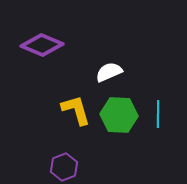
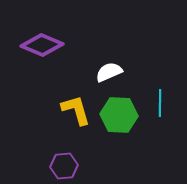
cyan line: moved 2 px right, 11 px up
purple hexagon: moved 1 px up; rotated 16 degrees clockwise
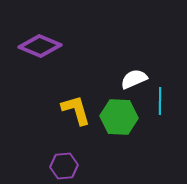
purple diamond: moved 2 px left, 1 px down
white semicircle: moved 25 px right, 7 px down
cyan line: moved 2 px up
green hexagon: moved 2 px down
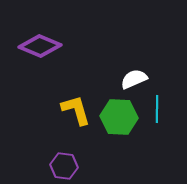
cyan line: moved 3 px left, 8 px down
purple hexagon: rotated 12 degrees clockwise
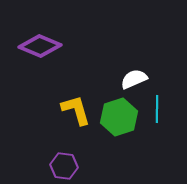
green hexagon: rotated 21 degrees counterclockwise
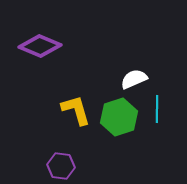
purple hexagon: moved 3 px left
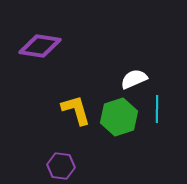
purple diamond: rotated 15 degrees counterclockwise
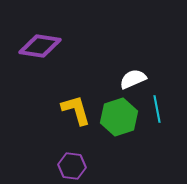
white semicircle: moved 1 px left
cyan line: rotated 12 degrees counterclockwise
purple hexagon: moved 11 px right
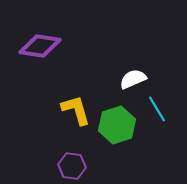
cyan line: rotated 20 degrees counterclockwise
green hexagon: moved 2 px left, 8 px down
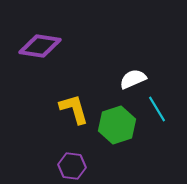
yellow L-shape: moved 2 px left, 1 px up
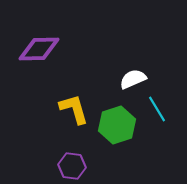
purple diamond: moved 1 px left, 3 px down; rotated 9 degrees counterclockwise
